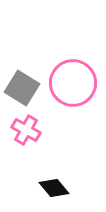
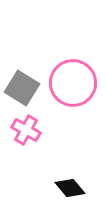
black diamond: moved 16 px right
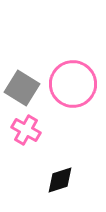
pink circle: moved 1 px down
black diamond: moved 10 px left, 8 px up; rotated 68 degrees counterclockwise
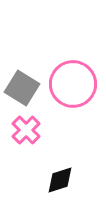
pink cross: rotated 16 degrees clockwise
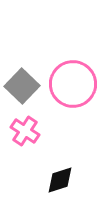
gray square: moved 2 px up; rotated 12 degrees clockwise
pink cross: moved 1 px left, 1 px down; rotated 12 degrees counterclockwise
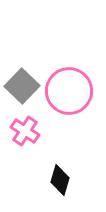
pink circle: moved 4 px left, 7 px down
black diamond: rotated 56 degrees counterclockwise
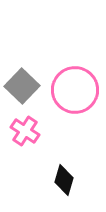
pink circle: moved 6 px right, 1 px up
black diamond: moved 4 px right
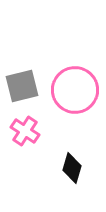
gray square: rotated 32 degrees clockwise
black diamond: moved 8 px right, 12 px up
